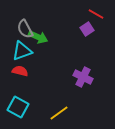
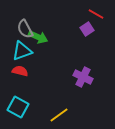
yellow line: moved 2 px down
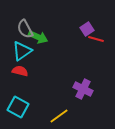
red line: moved 25 px down; rotated 14 degrees counterclockwise
cyan triangle: rotated 15 degrees counterclockwise
purple cross: moved 12 px down
yellow line: moved 1 px down
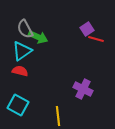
cyan square: moved 2 px up
yellow line: moved 1 px left; rotated 60 degrees counterclockwise
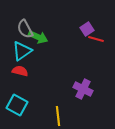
cyan square: moved 1 px left
